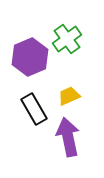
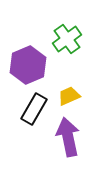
purple hexagon: moved 2 px left, 8 px down
black rectangle: rotated 60 degrees clockwise
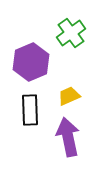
green cross: moved 4 px right, 6 px up
purple hexagon: moved 3 px right, 3 px up
black rectangle: moved 4 px left, 1 px down; rotated 32 degrees counterclockwise
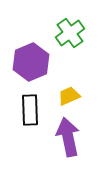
green cross: moved 1 px left
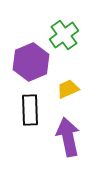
green cross: moved 6 px left, 2 px down
yellow trapezoid: moved 1 px left, 7 px up
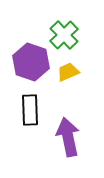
green cross: rotated 8 degrees counterclockwise
purple hexagon: rotated 18 degrees counterclockwise
yellow trapezoid: moved 17 px up
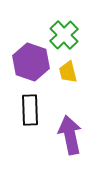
yellow trapezoid: rotated 80 degrees counterclockwise
purple arrow: moved 2 px right, 2 px up
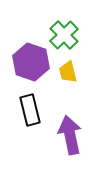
black rectangle: rotated 12 degrees counterclockwise
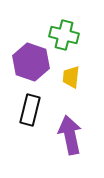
green cross: rotated 32 degrees counterclockwise
yellow trapezoid: moved 3 px right, 5 px down; rotated 20 degrees clockwise
black rectangle: rotated 28 degrees clockwise
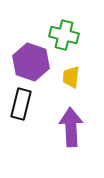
black rectangle: moved 9 px left, 6 px up
purple arrow: moved 1 px right, 8 px up; rotated 9 degrees clockwise
